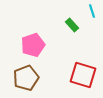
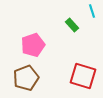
red square: moved 1 px down
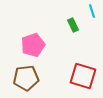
green rectangle: moved 1 px right; rotated 16 degrees clockwise
brown pentagon: rotated 15 degrees clockwise
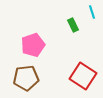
cyan line: moved 1 px down
red square: rotated 16 degrees clockwise
